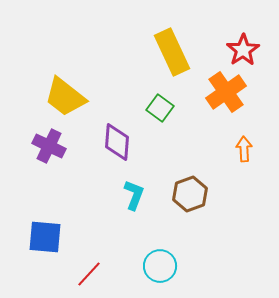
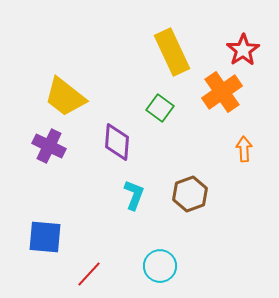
orange cross: moved 4 px left
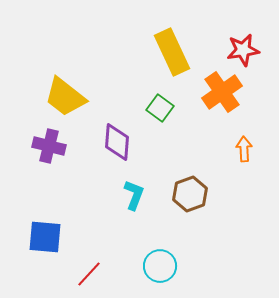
red star: rotated 24 degrees clockwise
purple cross: rotated 12 degrees counterclockwise
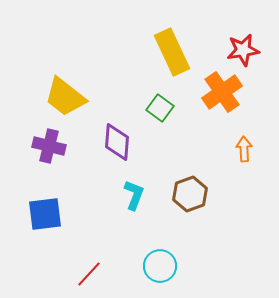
blue square: moved 23 px up; rotated 12 degrees counterclockwise
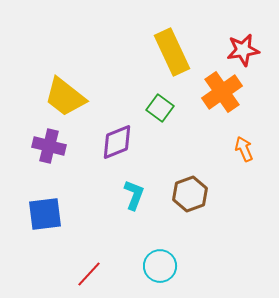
purple diamond: rotated 63 degrees clockwise
orange arrow: rotated 20 degrees counterclockwise
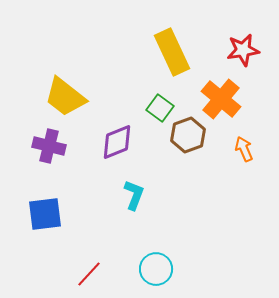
orange cross: moved 1 px left, 7 px down; rotated 15 degrees counterclockwise
brown hexagon: moved 2 px left, 59 px up
cyan circle: moved 4 px left, 3 px down
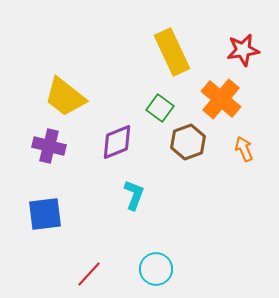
brown hexagon: moved 7 px down
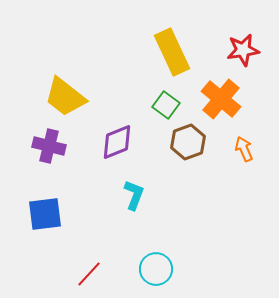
green square: moved 6 px right, 3 px up
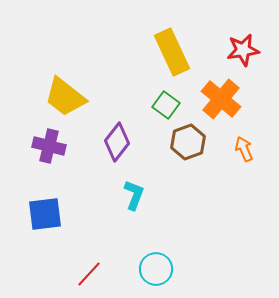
purple diamond: rotated 30 degrees counterclockwise
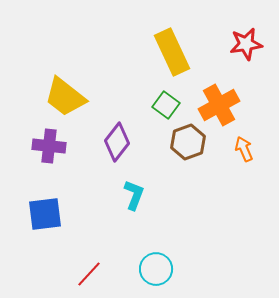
red star: moved 3 px right, 6 px up
orange cross: moved 2 px left, 6 px down; rotated 21 degrees clockwise
purple cross: rotated 8 degrees counterclockwise
